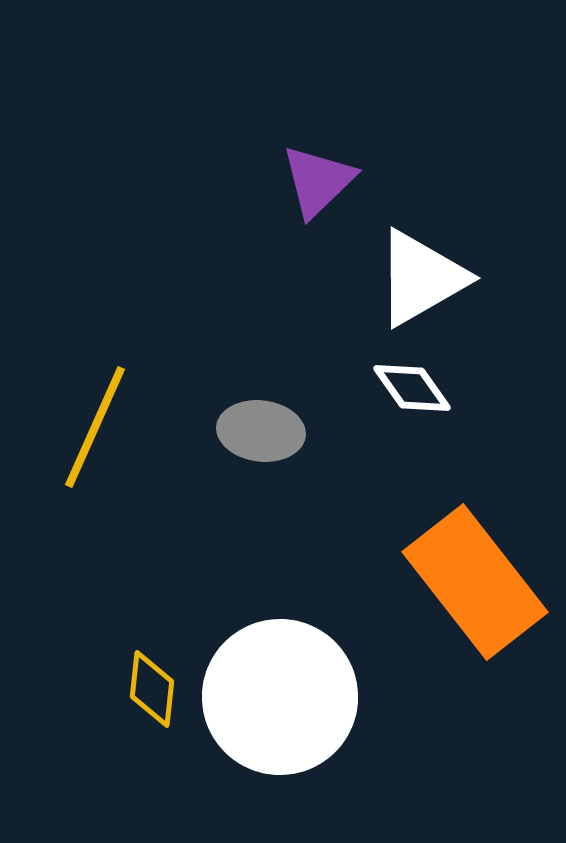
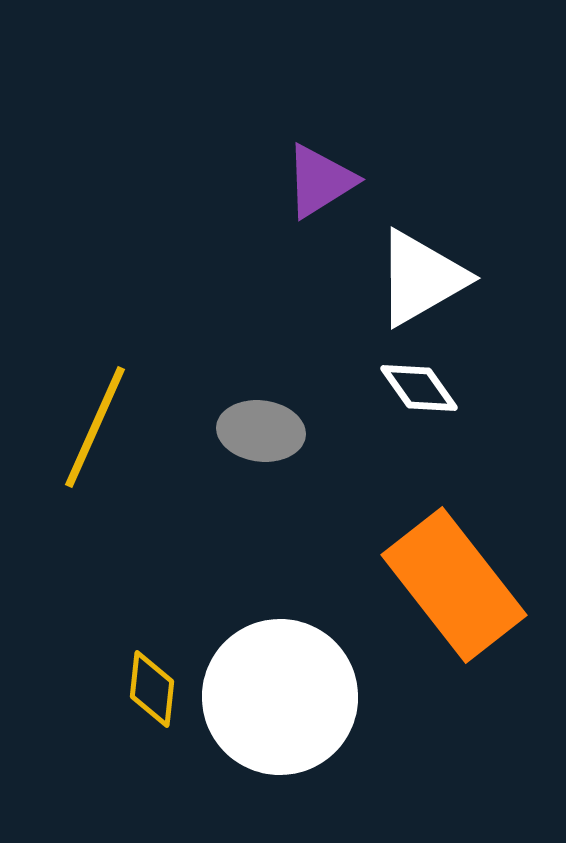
purple triangle: moved 2 px right; rotated 12 degrees clockwise
white diamond: moved 7 px right
orange rectangle: moved 21 px left, 3 px down
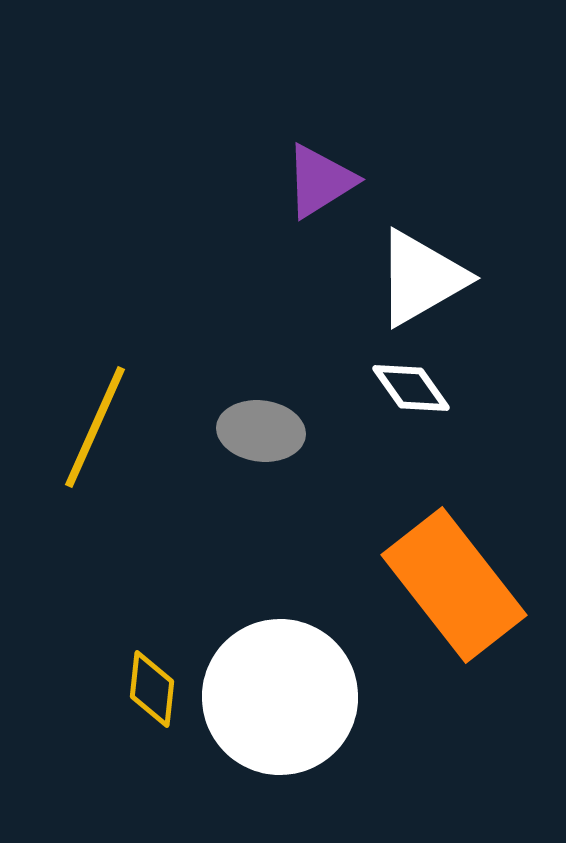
white diamond: moved 8 px left
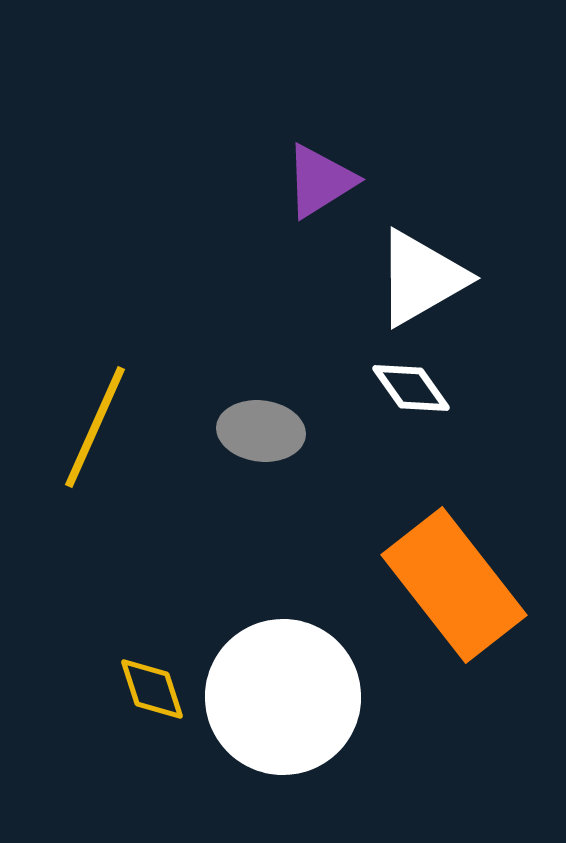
yellow diamond: rotated 24 degrees counterclockwise
white circle: moved 3 px right
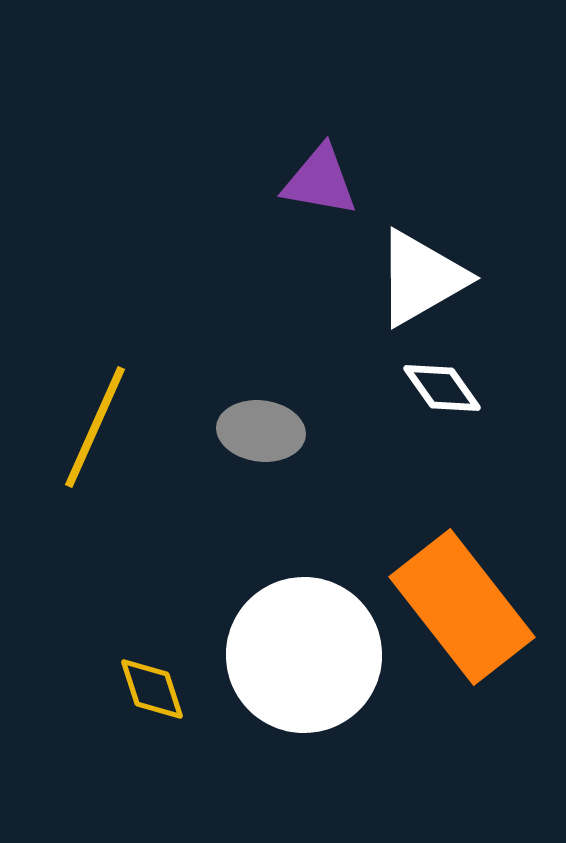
purple triangle: rotated 42 degrees clockwise
white diamond: moved 31 px right
orange rectangle: moved 8 px right, 22 px down
white circle: moved 21 px right, 42 px up
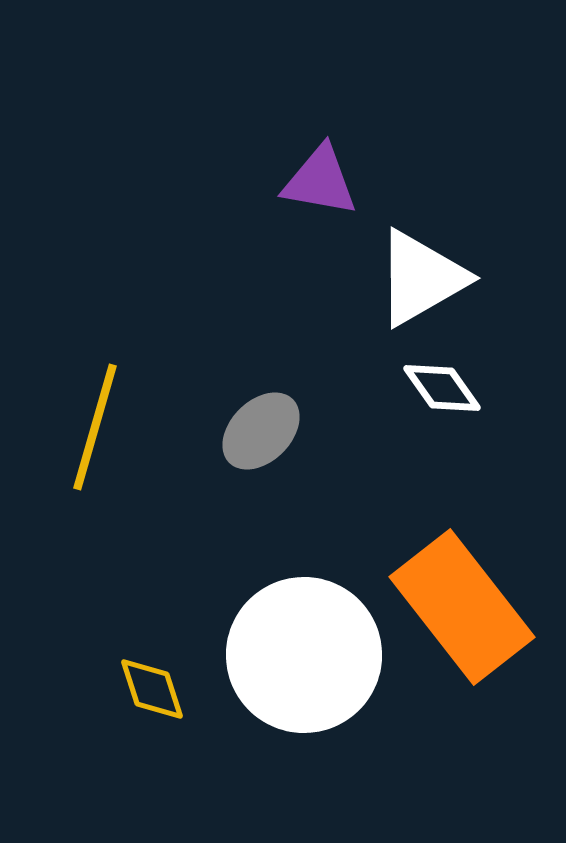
yellow line: rotated 8 degrees counterclockwise
gray ellipse: rotated 52 degrees counterclockwise
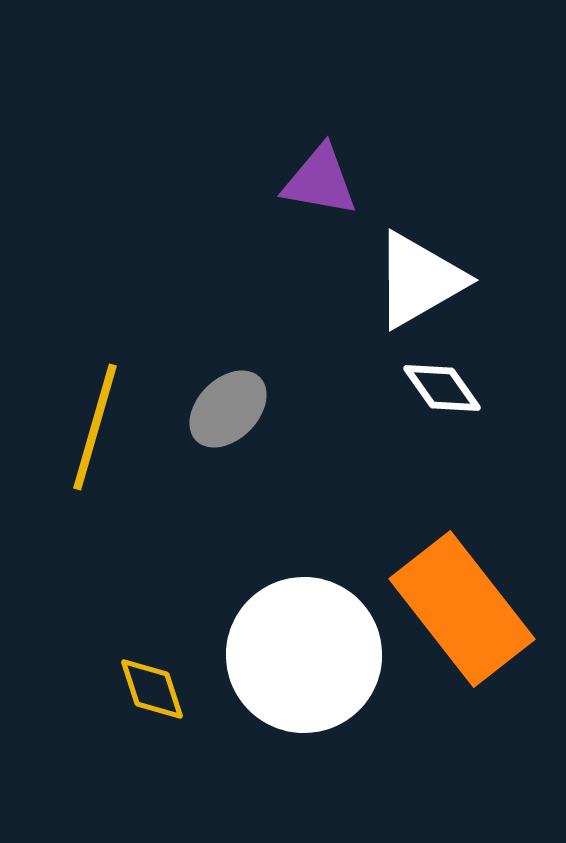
white triangle: moved 2 px left, 2 px down
gray ellipse: moved 33 px left, 22 px up
orange rectangle: moved 2 px down
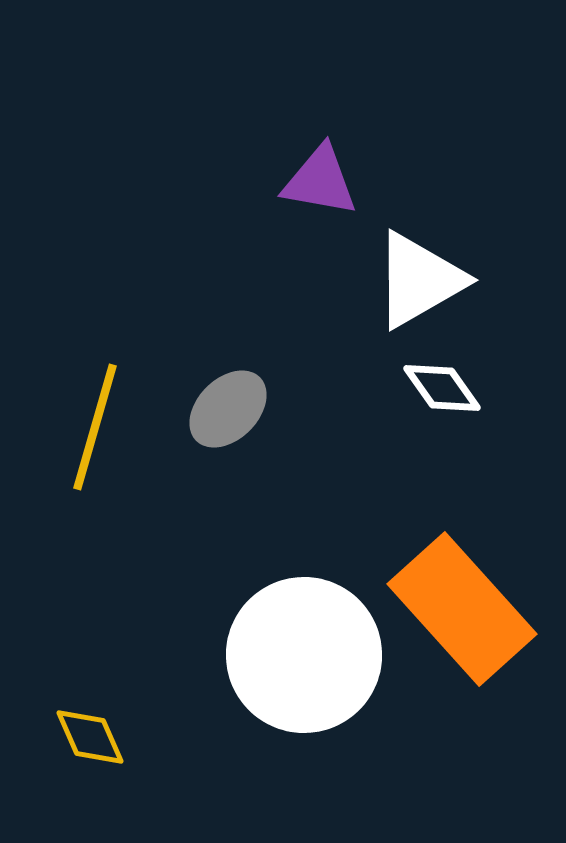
orange rectangle: rotated 4 degrees counterclockwise
yellow diamond: moved 62 px left, 48 px down; rotated 6 degrees counterclockwise
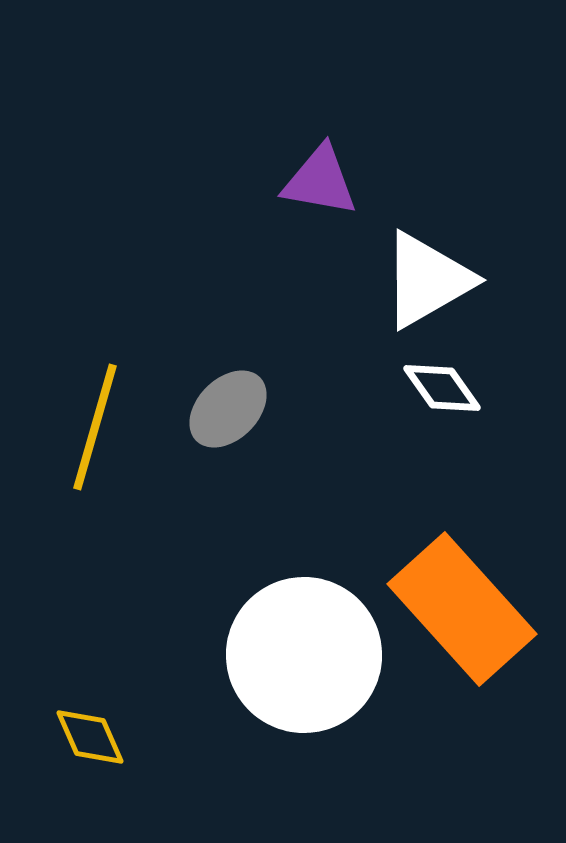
white triangle: moved 8 px right
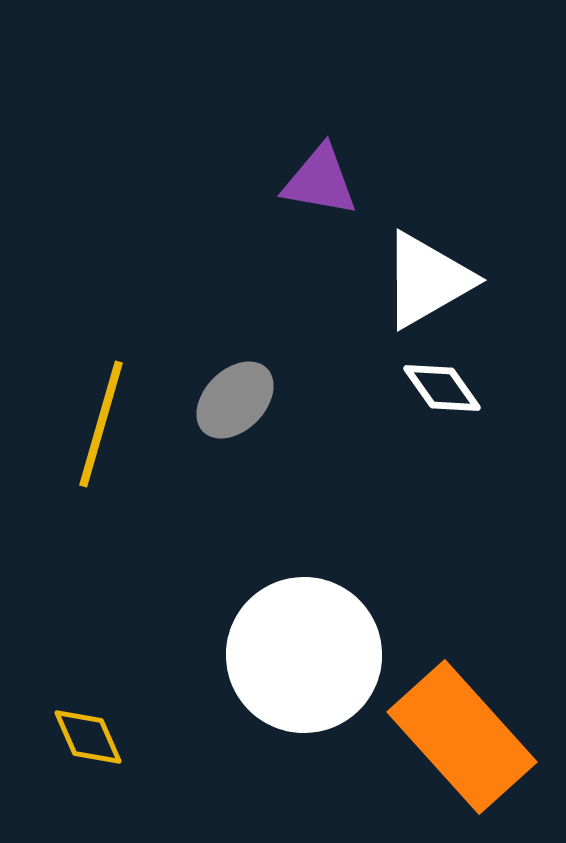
gray ellipse: moved 7 px right, 9 px up
yellow line: moved 6 px right, 3 px up
orange rectangle: moved 128 px down
yellow diamond: moved 2 px left
